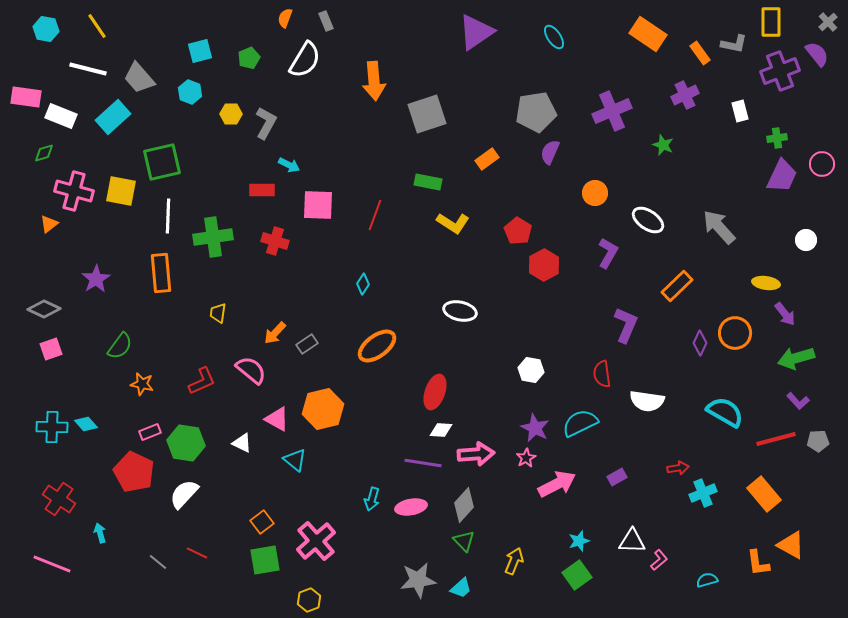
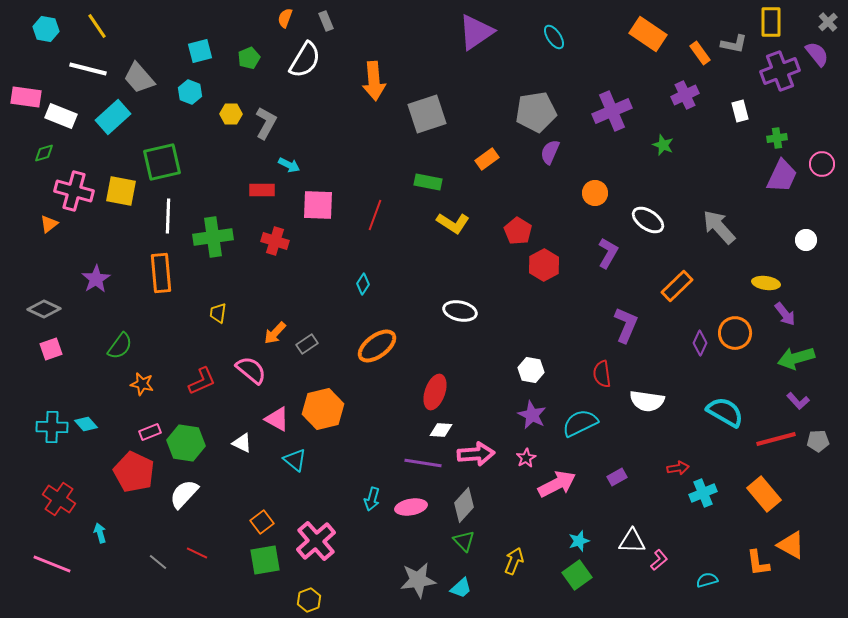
purple star at (535, 428): moved 3 px left, 13 px up
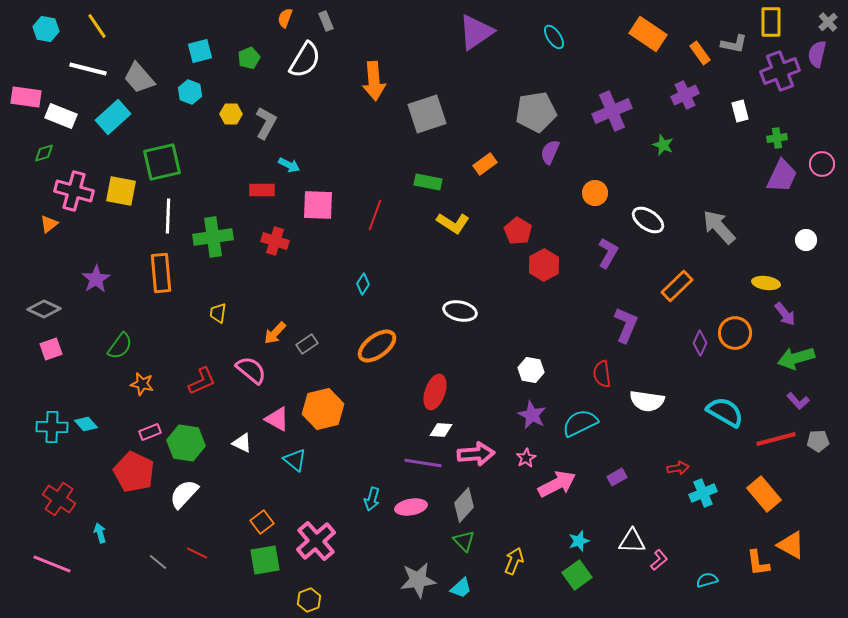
purple semicircle at (817, 54): rotated 128 degrees counterclockwise
orange rectangle at (487, 159): moved 2 px left, 5 px down
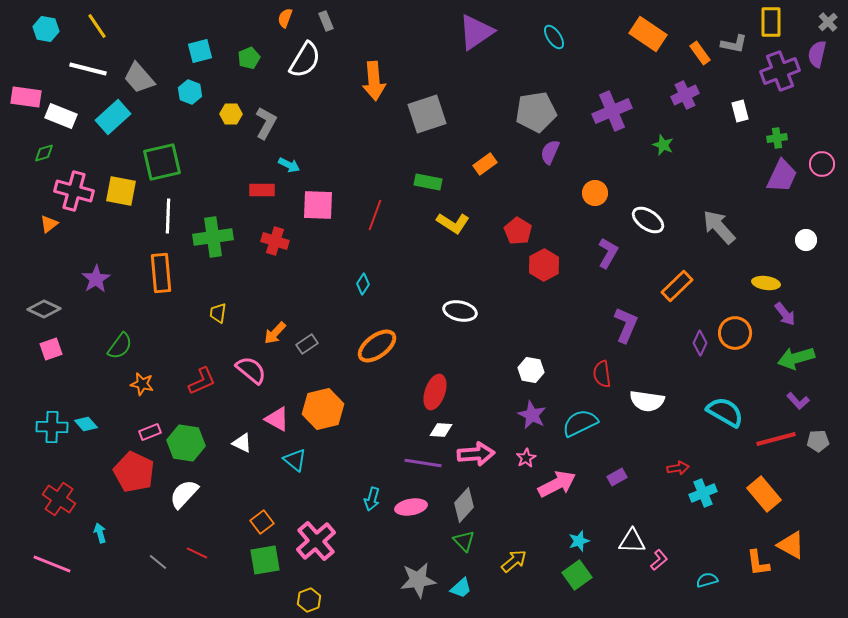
yellow arrow at (514, 561): rotated 28 degrees clockwise
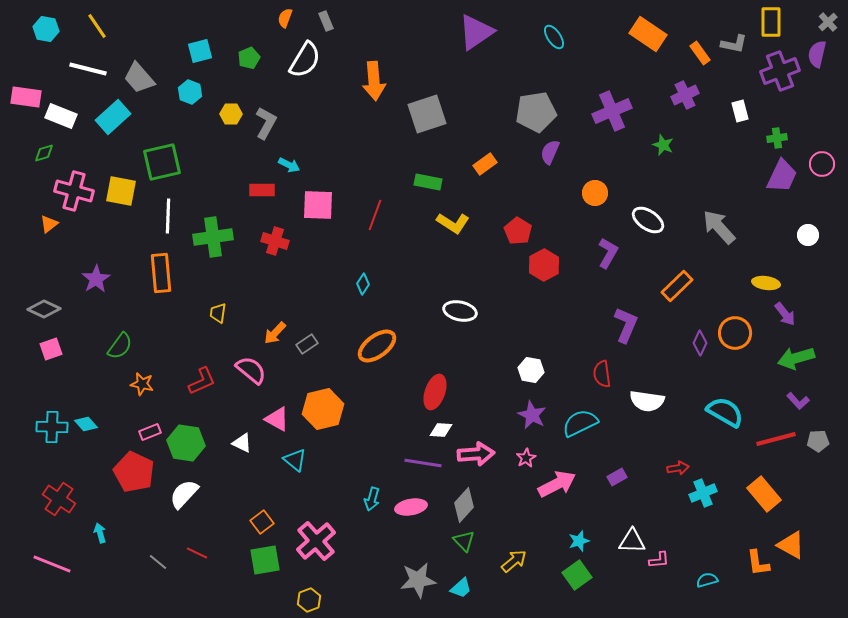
white circle at (806, 240): moved 2 px right, 5 px up
pink L-shape at (659, 560): rotated 35 degrees clockwise
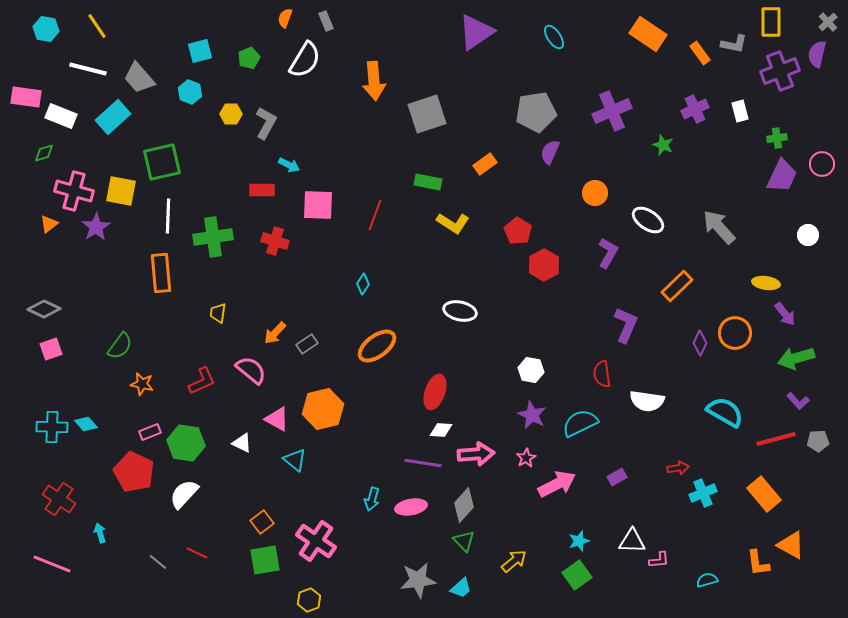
purple cross at (685, 95): moved 10 px right, 14 px down
purple star at (96, 279): moved 52 px up
pink cross at (316, 541): rotated 15 degrees counterclockwise
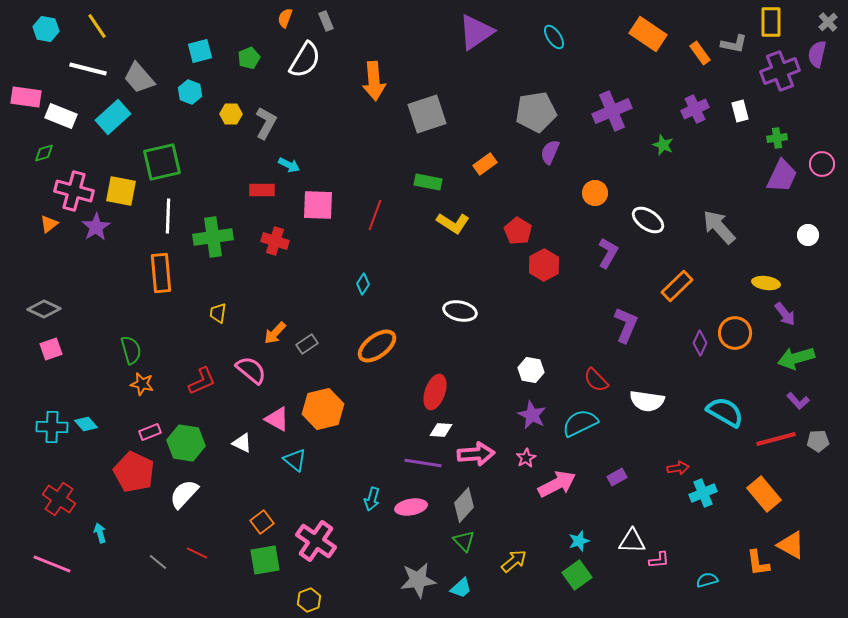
green semicircle at (120, 346): moved 11 px right, 4 px down; rotated 52 degrees counterclockwise
red semicircle at (602, 374): moved 6 px left, 6 px down; rotated 36 degrees counterclockwise
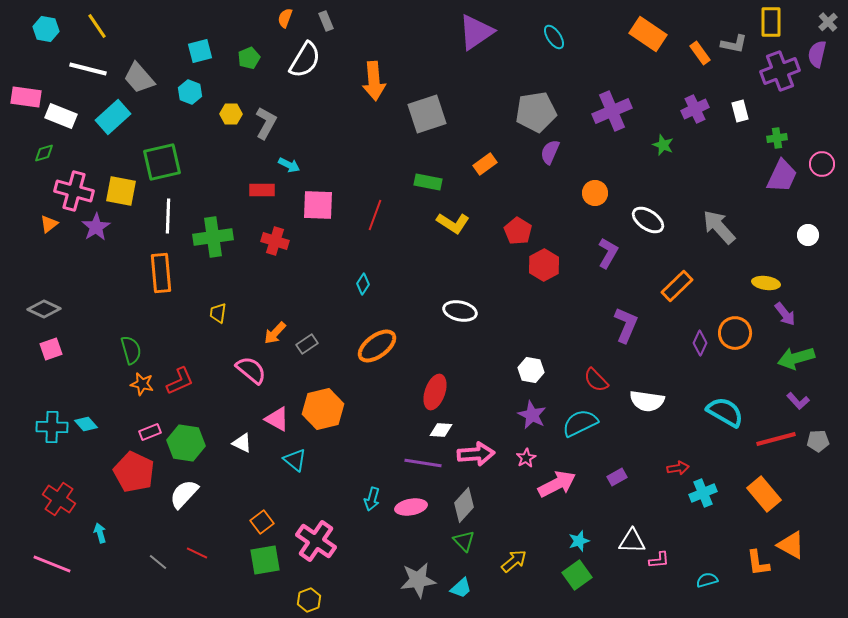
red L-shape at (202, 381): moved 22 px left
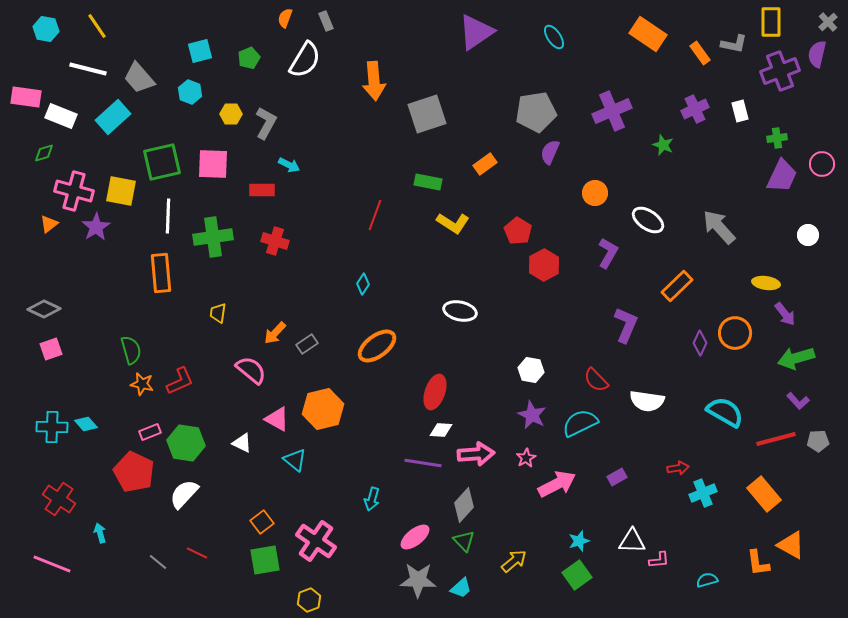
pink square at (318, 205): moved 105 px left, 41 px up
pink ellipse at (411, 507): moved 4 px right, 30 px down; rotated 28 degrees counterclockwise
gray star at (418, 580): rotated 9 degrees clockwise
